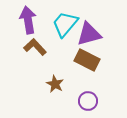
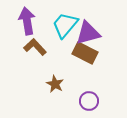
purple arrow: moved 1 px left, 1 px down
cyan trapezoid: moved 1 px down
purple triangle: moved 1 px left, 1 px up
brown rectangle: moved 2 px left, 7 px up
purple circle: moved 1 px right
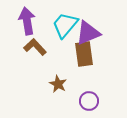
purple triangle: rotated 8 degrees counterclockwise
brown rectangle: moved 1 px left, 1 px down; rotated 55 degrees clockwise
brown star: moved 3 px right
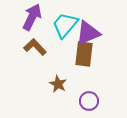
purple arrow: moved 5 px right, 4 px up; rotated 36 degrees clockwise
brown rectangle: rotated 15 degrees clockwise
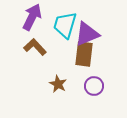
cyan trapezoid: rotated 24 degrees counterclockwise
purple triangle: moved 1 px left, 1 px down
purple circle: moved 5 px right, 15 px up
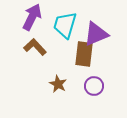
purple triangle: moved 9 px right
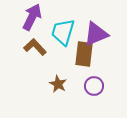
cyan trapezoid: moved 2 px left, 7 px down
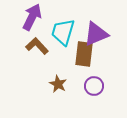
brown L-shape: moved 2 px right, 1 px up
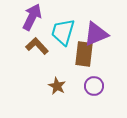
brown star: moved 1 px left, 2 px down
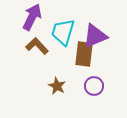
purple triangle: moved 1 px left, 2 px down
